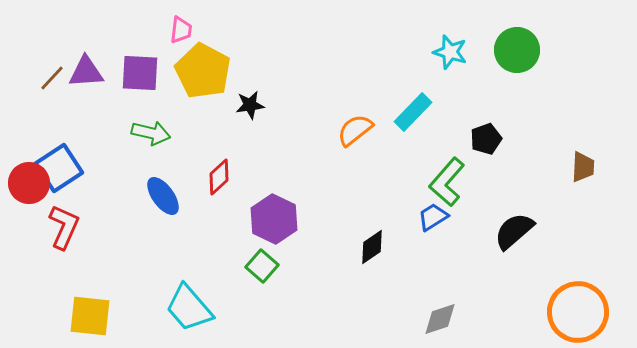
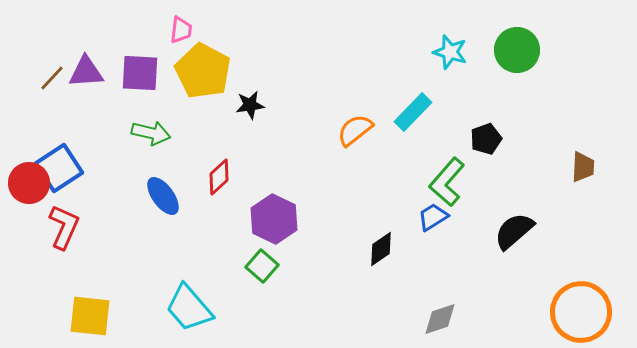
black diamond: moved 9 px right, 2 px down
orange circle: moved 3 px right
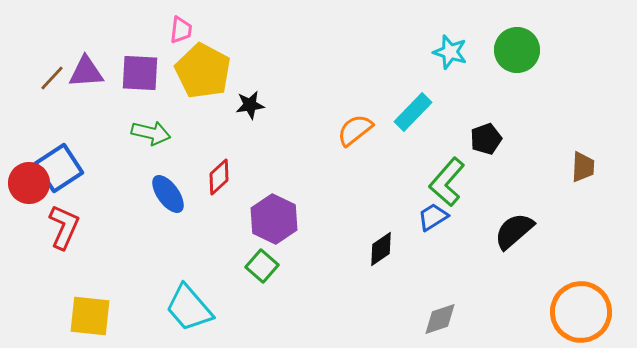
blue ellipse: moved 5 px right, 2 px up
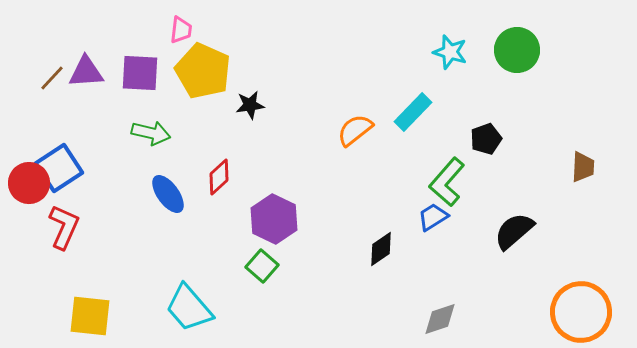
yellow pentagon: rotated 4 degrees counterclockwise
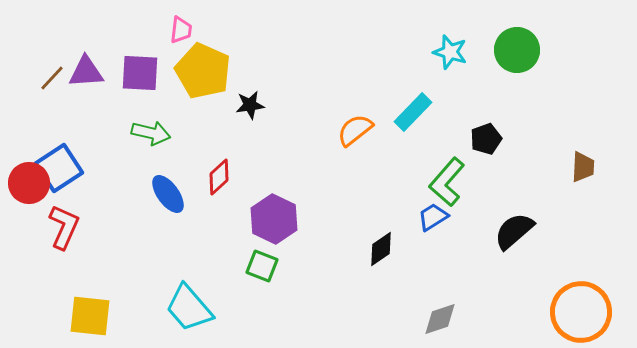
green square: rotated 20 degrees counterclockwise
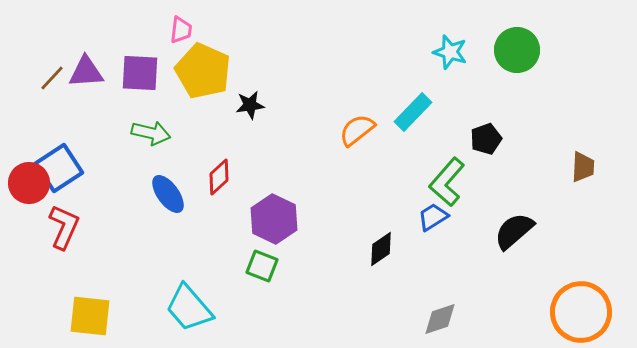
orange semicircle: moved 2 px right
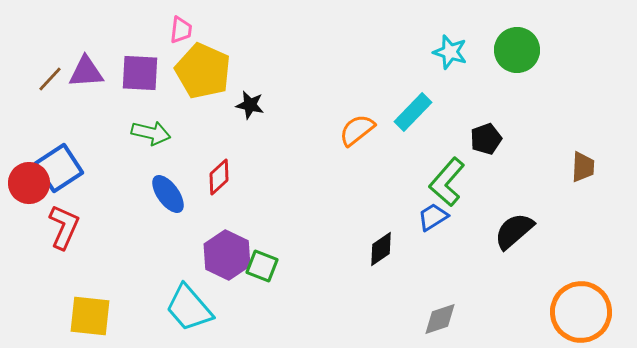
brown line: moved 2 px left, 1 px down
black star: rotated 20 degrees clockwise
purple hexagon: moved 47 px left, 36 px down
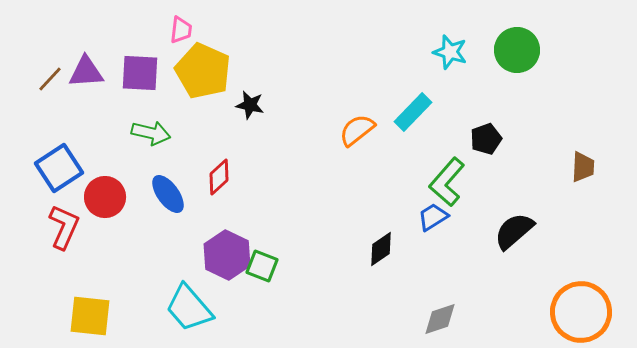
red circle: moved 76 px right, 14 px down
